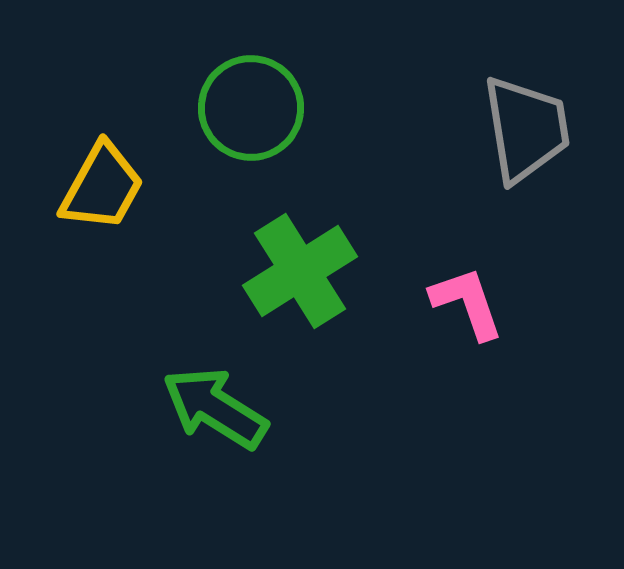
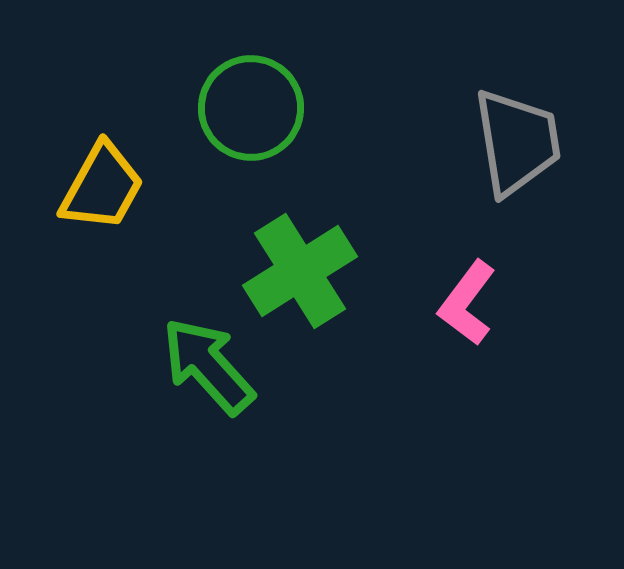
gray trapezoid: moved 9 px left, 13 px down
pink L-shape: rotated 124 degrees counterclockwise
green arrow: moved 7 px left, 42 px up; rotated 16 degrees clockwise
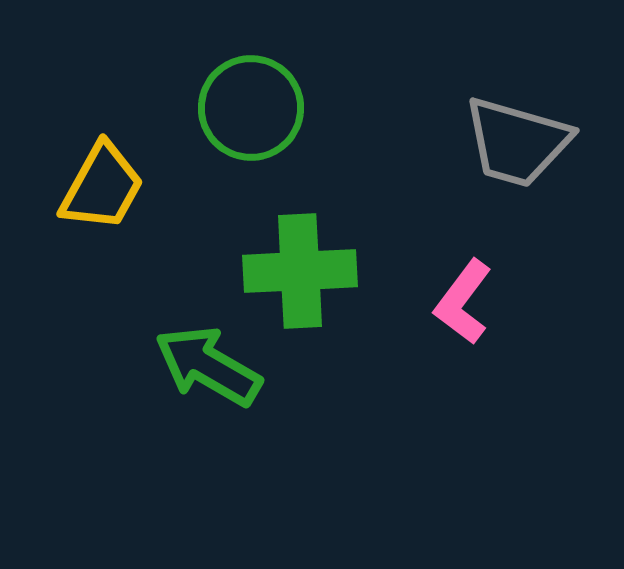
gray trapezoid: rotated 115 degrees clockwise
green cross: rotated 29 degrees clockwise
pink L-shape: moved 4 px left, 1 px up
green arrow: rotated 18 degrees counterclockwise
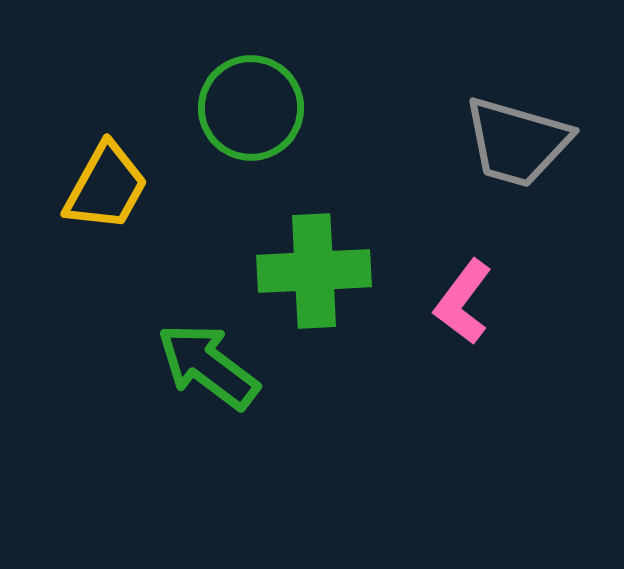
yellow trapezoid: moved 4 px right
green cross: moved 14 px right
green arrow: rotated 7 degrees clockwise
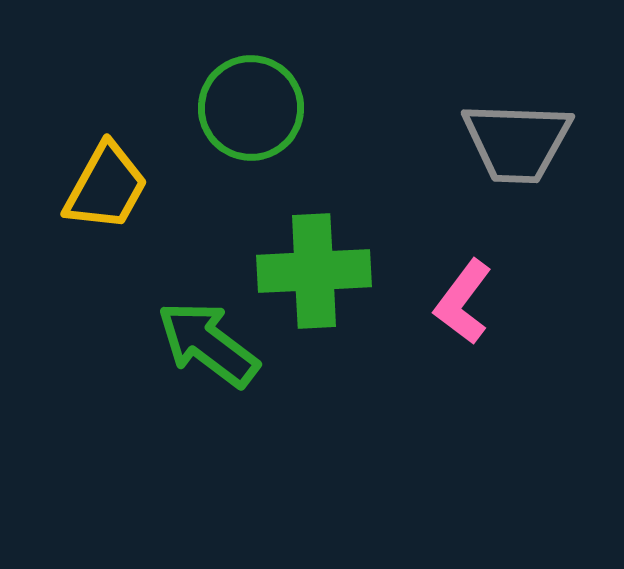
gray trapezoid: rotated 14 degrees counterclockwise
green arrow: moved 22 px up
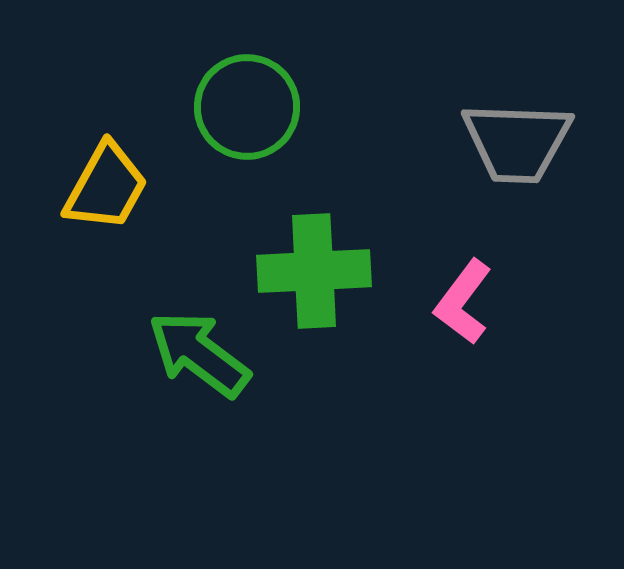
green circle: moved 4 px left, 1 px up
green arrow: moved 9 px left, 10 px down
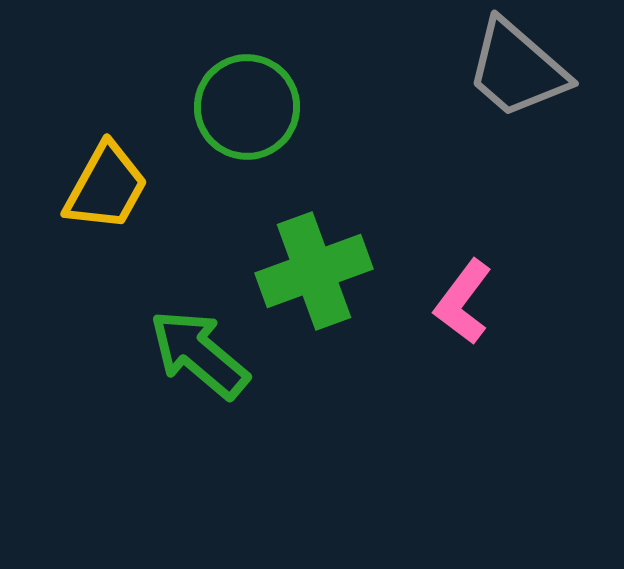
gray trapezoid: moved 73 px up; rotated 39 degrees clockwise
green cross: rotated 17 degrees counterclockwise
green arrow: rotated 3 degrees clockwise
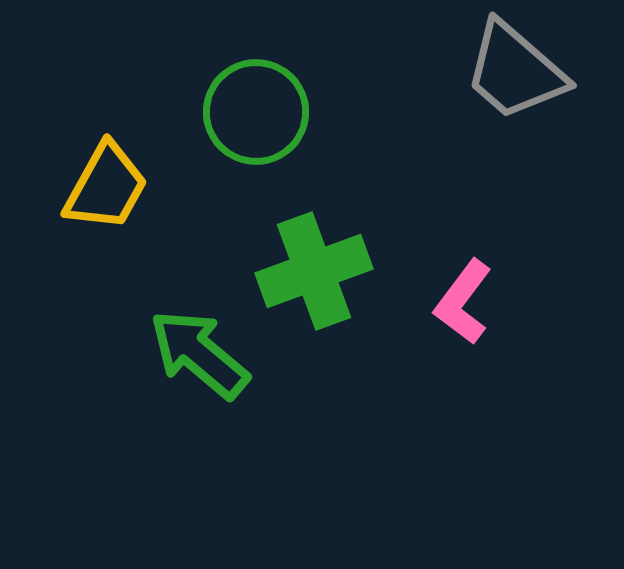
gray trapezoid: moved 2 px left, 2 px down
green circle: moved 9 px right, 5 px down
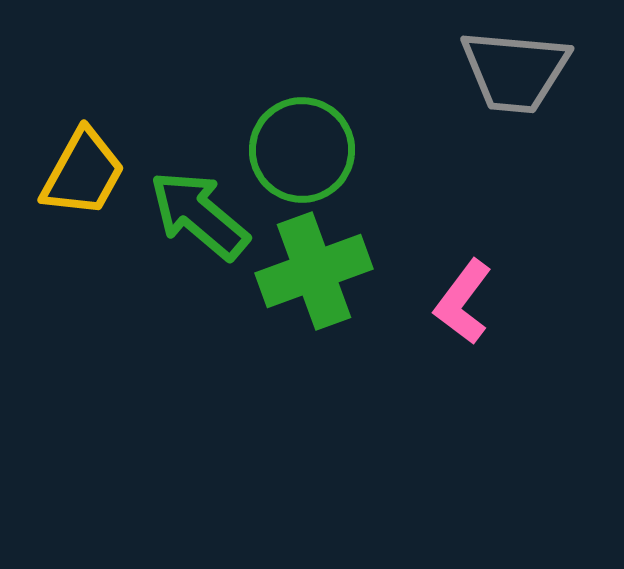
gray trapezoid: rotated 36 degrees counterclockwise
green circle: moved 46 px right, 38 px down
yellow trapezoid: moved 23 px left, 14 px up
green arrow: moved 139 px up
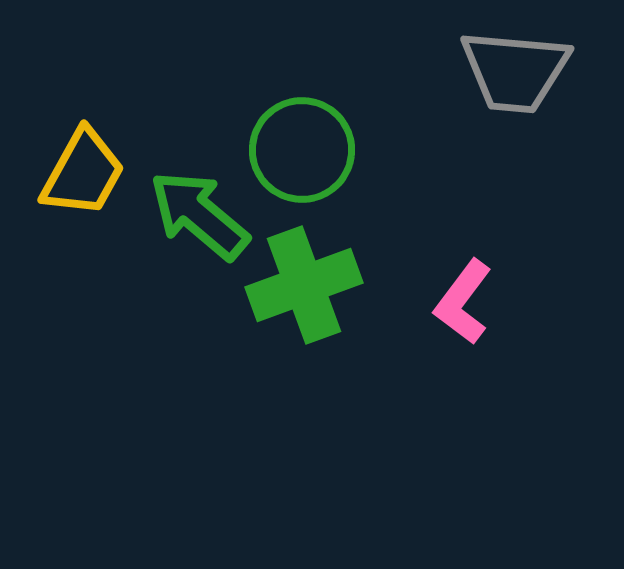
green cross: moved 10 px left, 14 px down
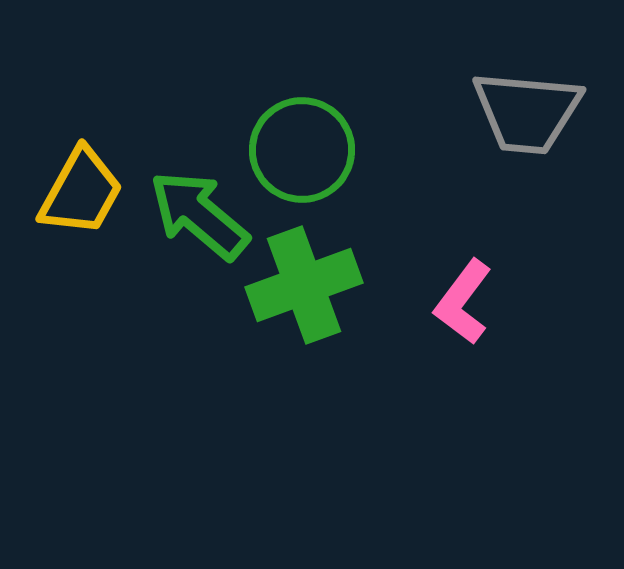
gray trapezoid: moved 12 px right, 41 px down
yellow trapezoid: moved 2 px left, 19 px down
